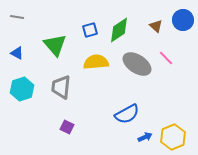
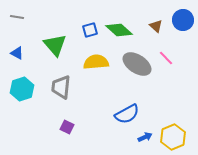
green diamond: rotated 76 degrees clockwise
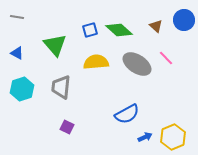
blue circle: moved 1 px right
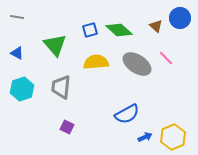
blue circle: moved 4 px left, 2 px up
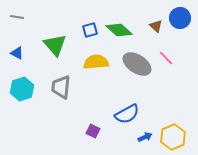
purple square: moved 26 px right, 4 px down
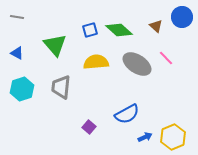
blue circle: moved 2 px right, 1 px up
purple square: moved 4 px left, 4 px up; rotated 16 degrees clockwise
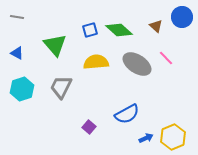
gray trapezoid: rotated 20 degrees clockwise
blue arrow: moved 1 px right, 1 px down
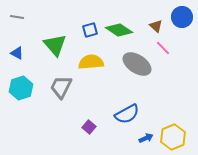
green diamond: rotated 8 degrees counterclockwise
pink line: moved 3 px left, 10 px up
yellow semicircle: moved 5 px left
cyan hexagon: moved 1 px left, 1 px up
